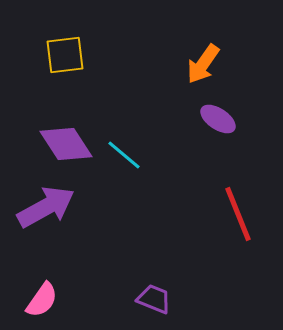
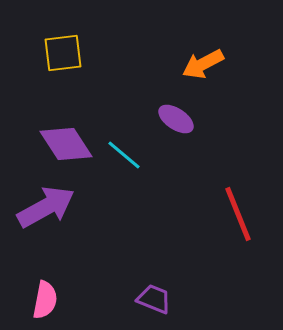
yellow square: moved 2 px left, 2 px up
orange arrow: rotated 27 degrees clockwise
purple ellipse: moved 42 px left
pink semicircle: moved 3 px right; rotated 24 degrees counterclockwise
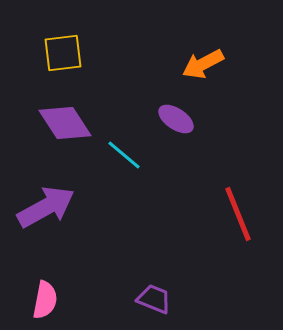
purple diamond: moved 1 px left, 21 px up
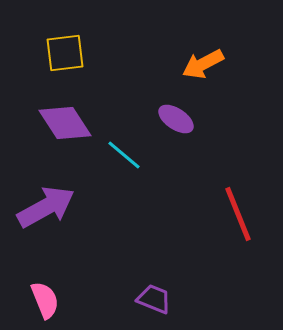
yellow square: moved 2 px right
pink semicircle: rotated 33 degrees counterclockwise
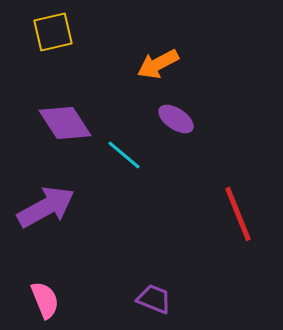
yellow square: moved 12 px left, 21 px up; rotated 6 degrees counterclockwise
orange arrow: moved 45 px left
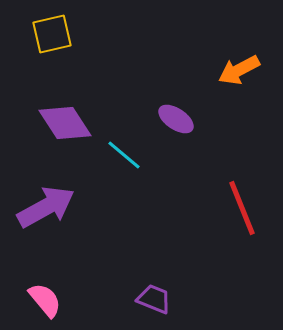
yellow square: moved 1 px left, 2 px down
orange arrow: moved 81 px right, 6 px down
red line: moved 4 px right, 6 px up
pink semicircle: rotated 18 degrees counterclockwise
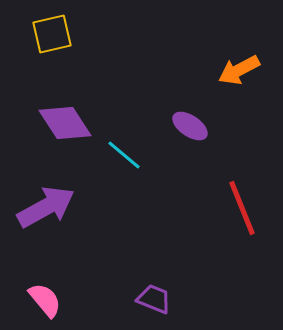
purple ellipse: moved 14 px right, 7 px down
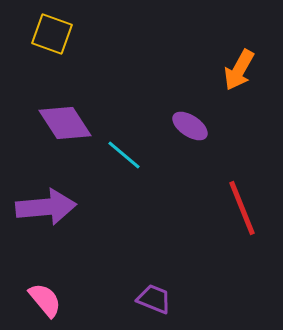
yellow square: rotated 33 degrees clockwise
orange arrow: rotated 33 degrees counterclockwise
purple arrow: rotated 24 degrees clockwise
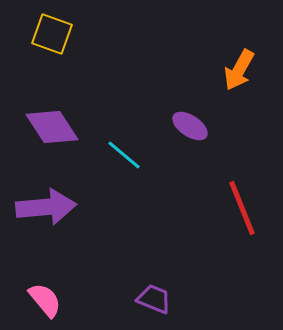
purple diamond: moved 13 px left, 4 px down
